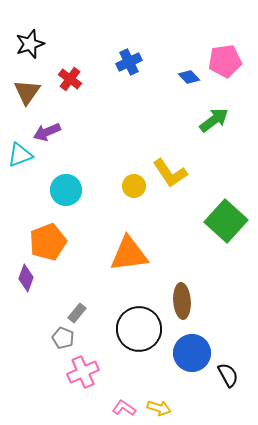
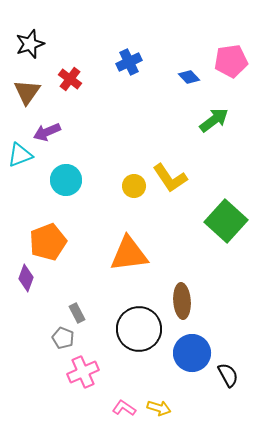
pink pentagon: moved 6 px right
yellow L-shape: moved 5 px down
cyan circle: moved 10 px up
gray rectangle: rotated 66 degrees counterclockwise
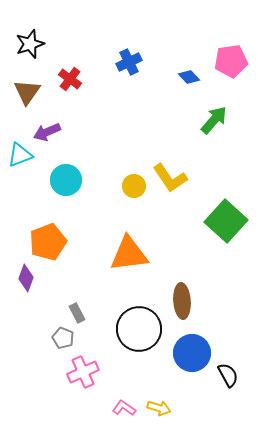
green arrow: rotated 12 degrees counterclockwise
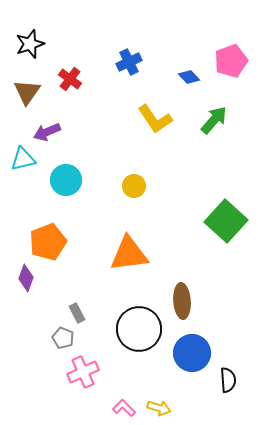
pink pentagon: rotated 12 degrees counterclockwise
cyan triangle: moved 3 px right, 4 px down; rotated 8 degrees clockwise
yellow L-shape: moved 15 px left, 59 px up
black semicircle: moved 5 px down; rotated 25 degrees clockwise
pink L-shape: rotated 10 degrees clockwise
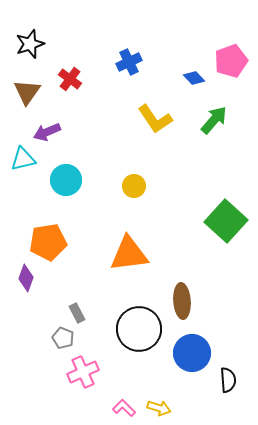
blue diamond: moved 5 px right, 1 px down
orange pentagon: rotated 12 degrees clockwise
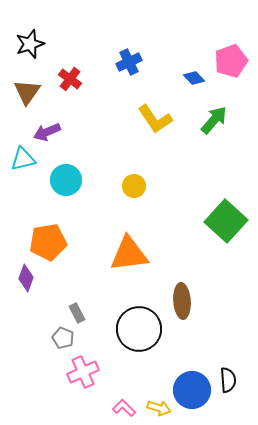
blue circle: moved 37 px down
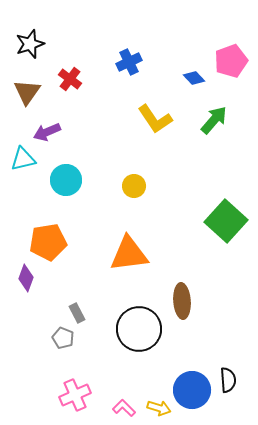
pink cross: moved 8 px left, 23 px down
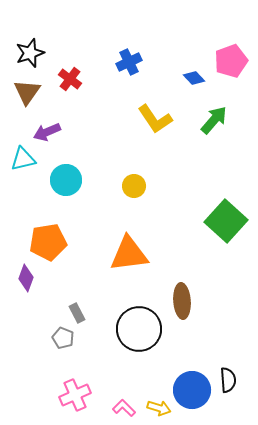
black star: moved 9 px down
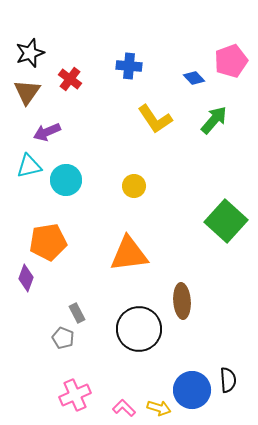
blue cross: moved 4 px down; rotated 30 degrees clockwise
cyan triangle: moved 6 px right, 7 px down
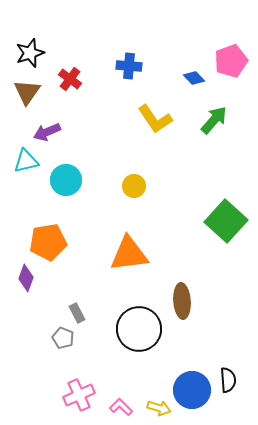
cyan triangle: moved 3 px left, 5 px up
pink cross: moved 4 px right
pink L-shape: moved 3 px left, 1 px up
